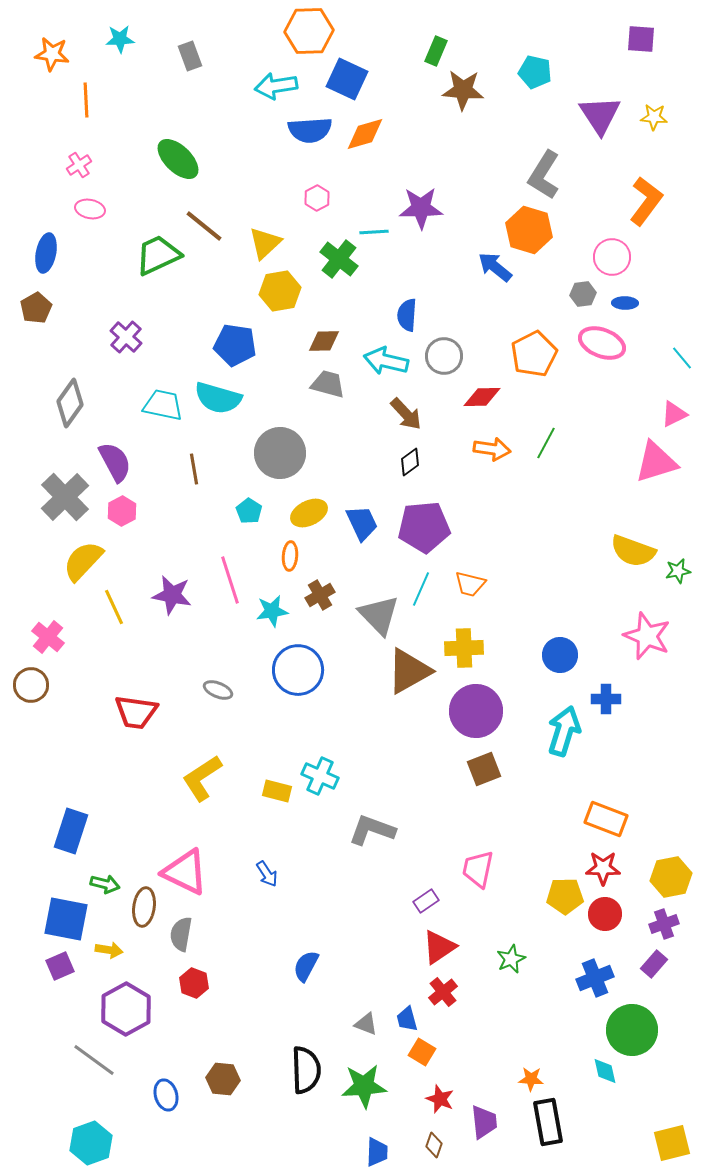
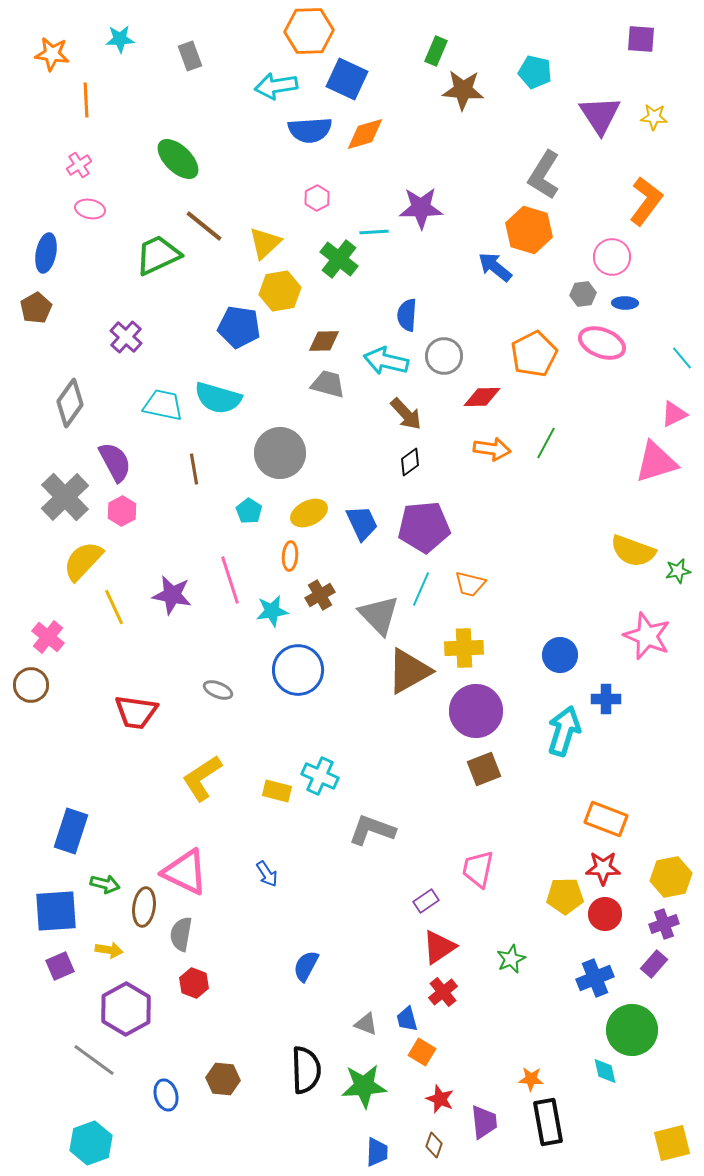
blue pentagon at (235, 345): moved 4 px right, 18 px up
blue square at (66, 919): moved 10 px left, 8 px up; rotated 15 degrees counterclockwise
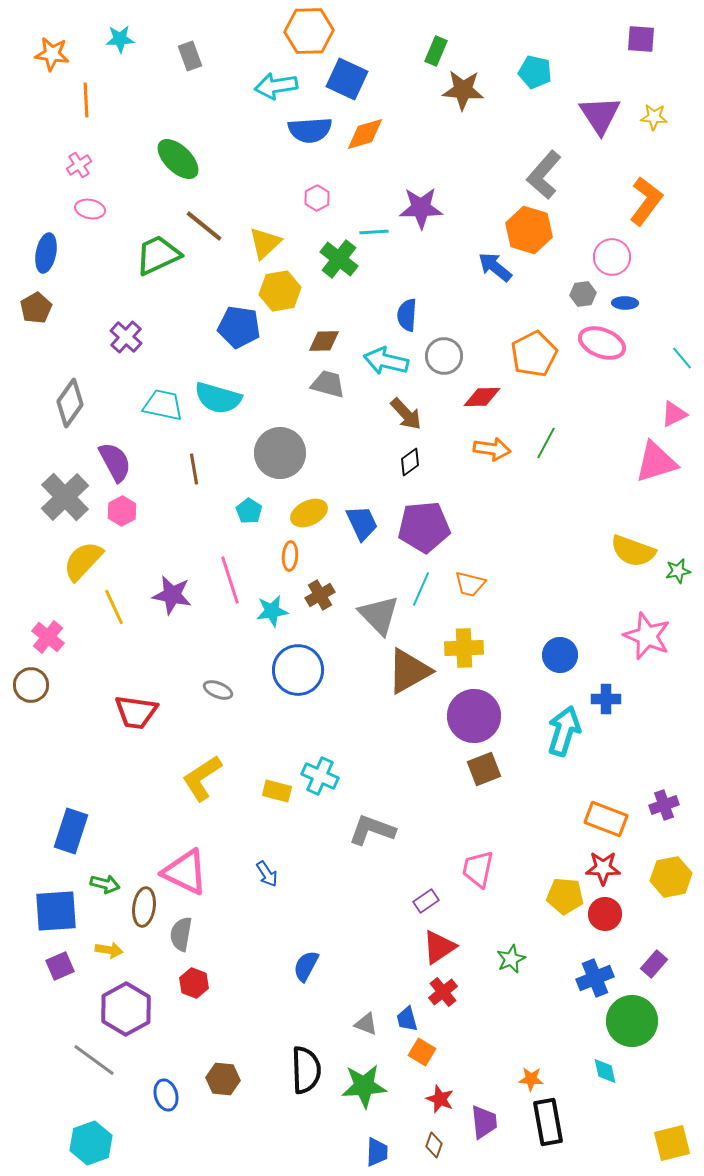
gray L-shape at (544, 175): rotated 9 degrees clockwise
purple circle at (476, 711): moved 2 px left, 5 px down
yellow pentagon at (565, 896): rotated 6 degrees clockwise
purple cross at (664, 924): moved 119 px up
green circle at (632, 1030): moved 9 px up
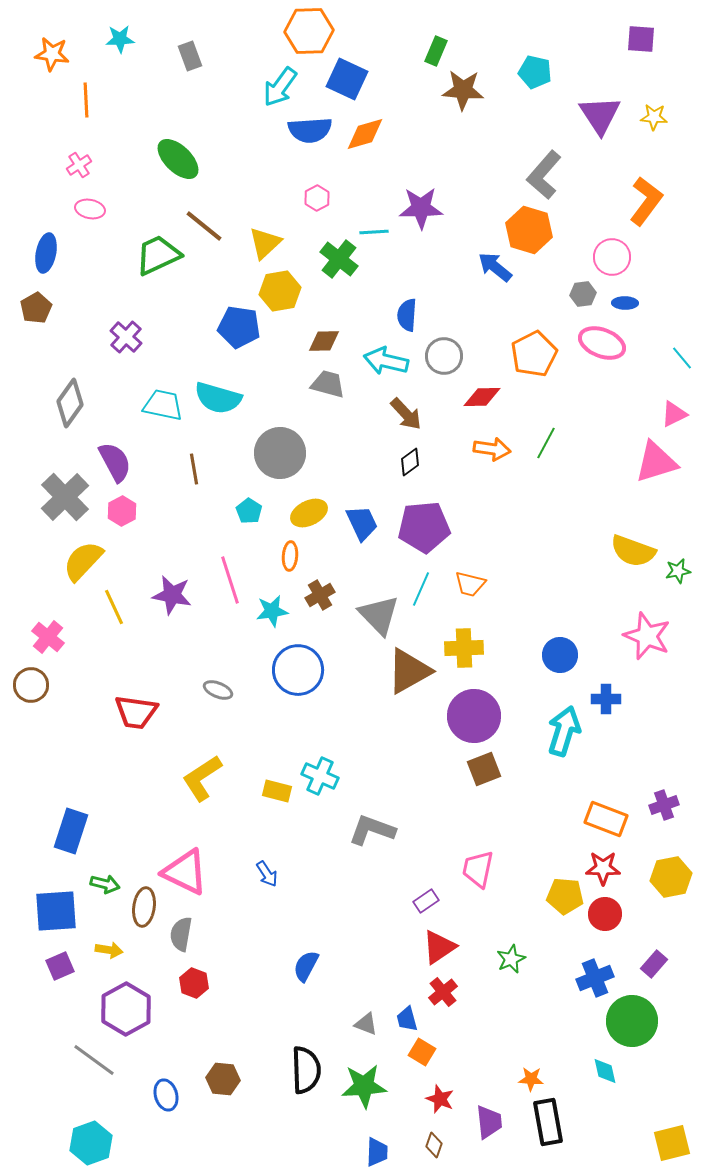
cyan arrow at (276, 86): moved 4 px right, 1 px down; rotated 45 degrees counterclockwise
purple trapezoid at (484, 1122): moved 5 px right
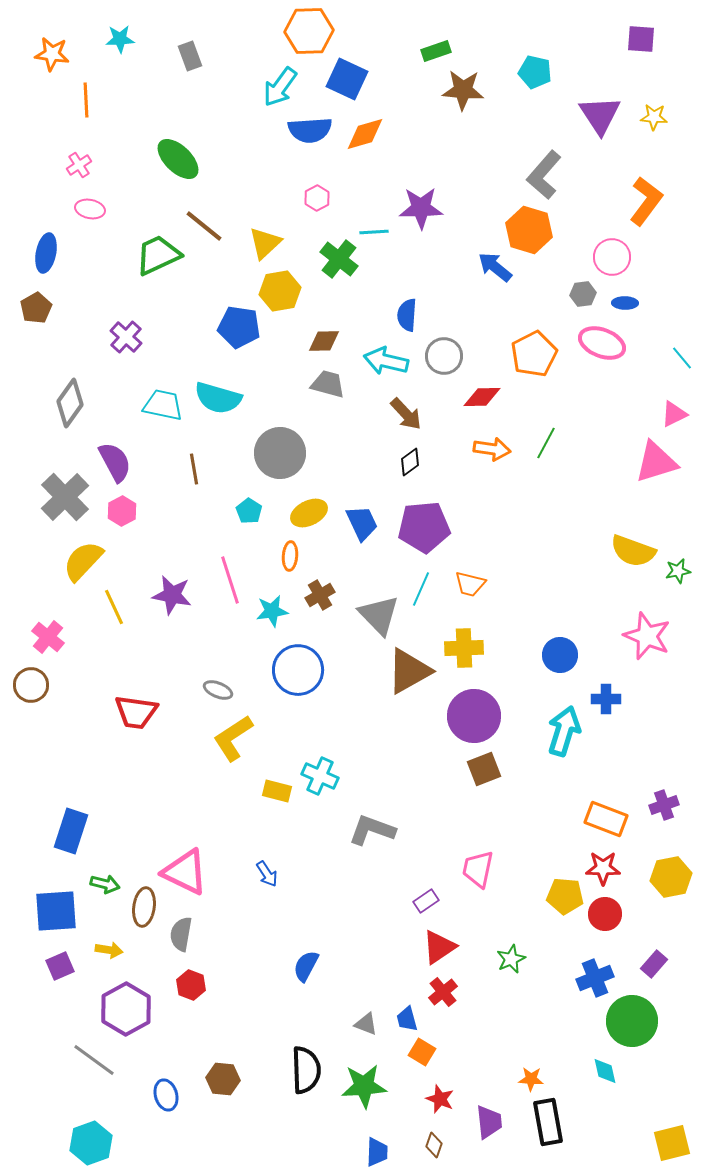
green rectangle at (436, 51): rotated 48 degrees clockwise
yellow L-shape at (202, 778): moved 31 px right, 40 px up
red hexagon at (194, 983): moved 3 px left, 2 px down
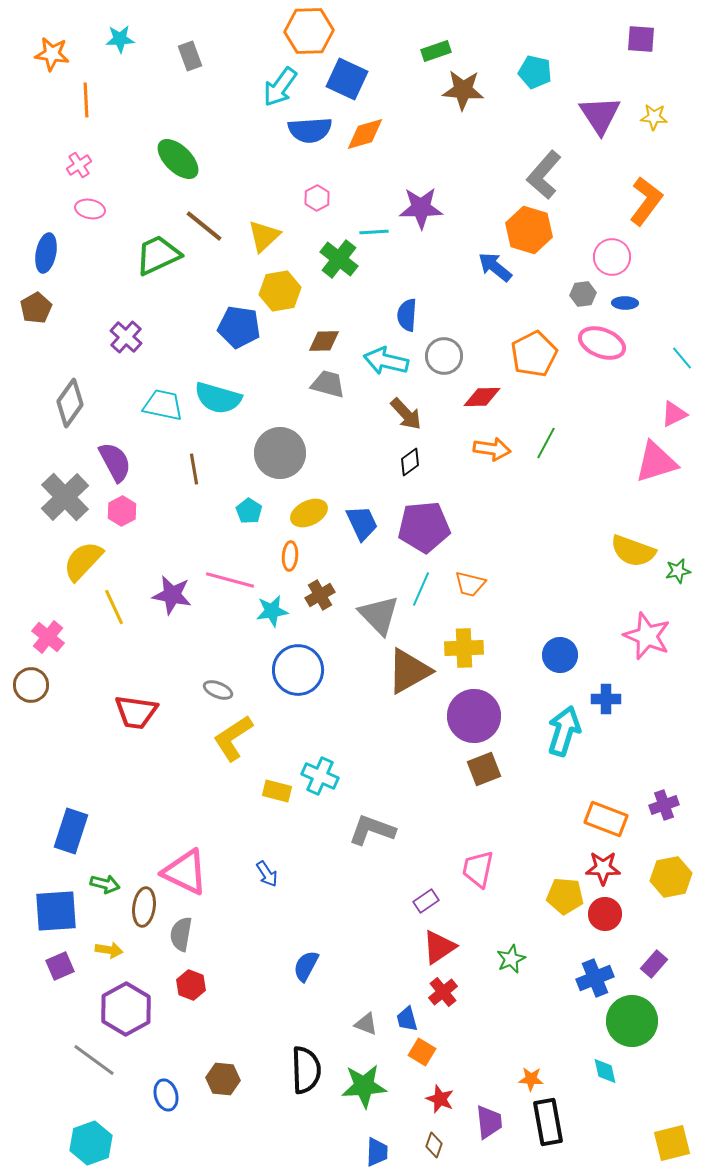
yellow triangle at (265, 243): moved 1 px left, 7 px up
pink line at (230, 580): rotated 57 degrees counterclockwise
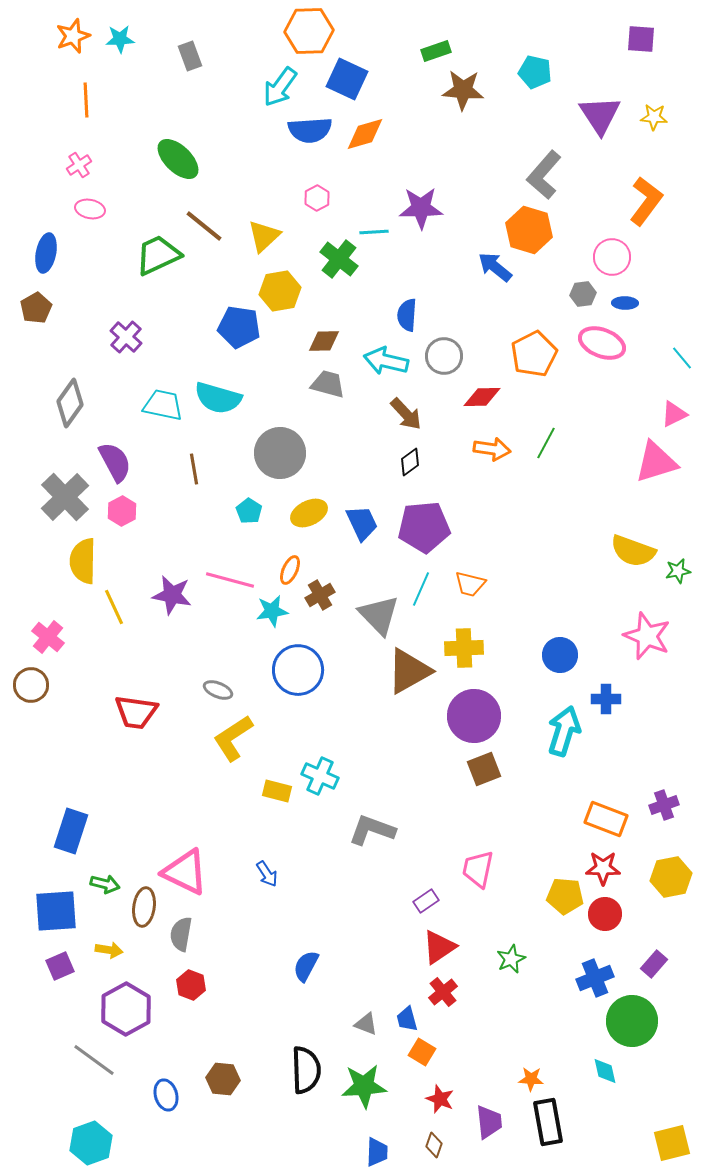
orange star at (52, 54): moved 21 px right, 18 px up; rotated 28 degrees counterclockwise
orange ellipse at (290, 556): moved 14 px down; rotated 20 degrees clockwise
yellow semicircle at (83, 561): rotated 42 degrees counterclockwise
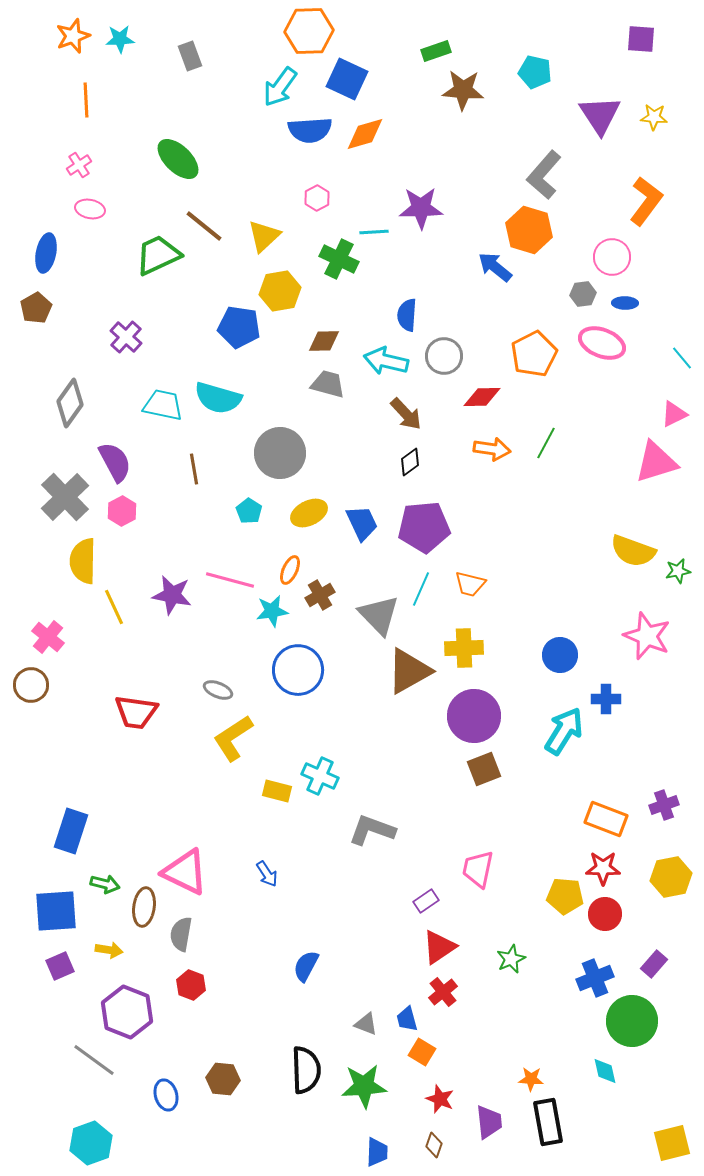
green cross at (339, 259): rotated 12 degrees counterclockwise
cyan arrow at (564, 731): rotated 15 degrees clockwise
purple hexagon at (126, 1009): moved 1 px right, 3 px down; rotated 9 degrees counterclockwise
